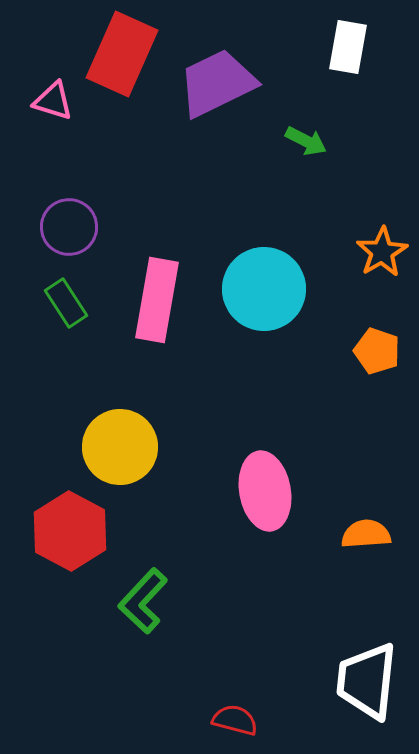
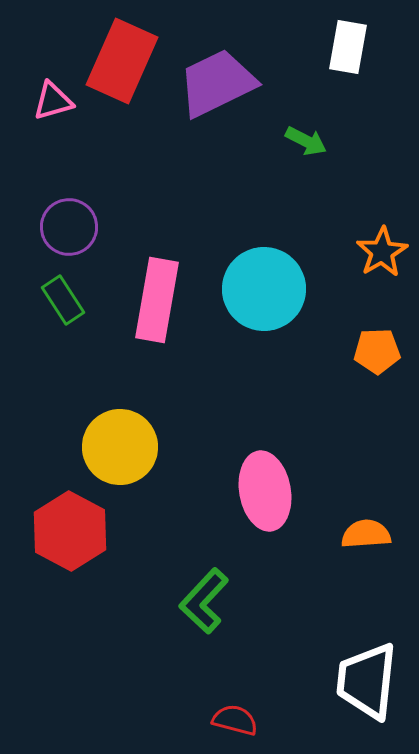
red rectangle: moved 7 px down
pink triangle: rotated 33 degrees counterclockwise
green rectangle: moved 3 px left, 3 px up
orange pentagon: rotated 21 degrees counterclockwise
green L-shape: moved 61 px right
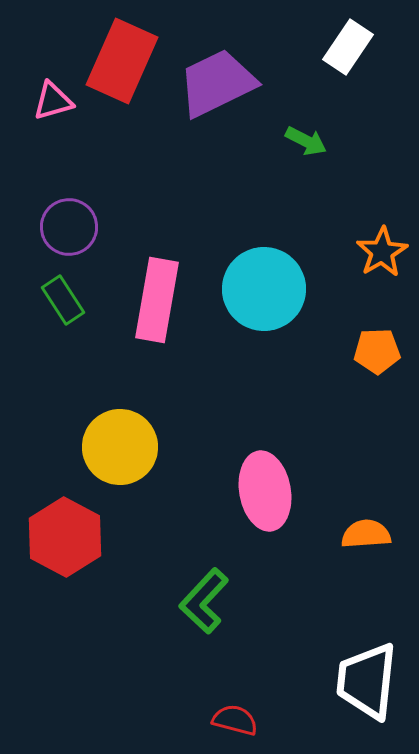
white rectangle: rotated 24 degrees clockwise
red hexagon: moved 5 px left, 6 px down
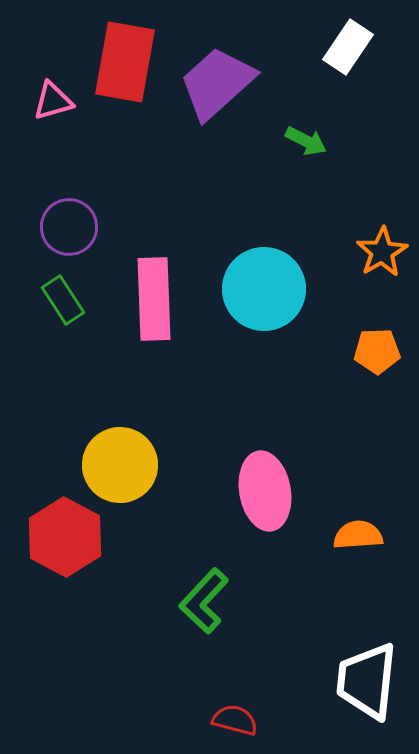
red rectangle: moved 3 px right, 1 px down; rotated 14 degrees counterclockwise
purple trapezoid: rotated 16 degrees counterclockwise
pink rectangle: moved 3 px left, 1 px up; rotated 12 degrees counterclockwise
yellow circle: moved 18 px down
orange semicircle: moved 8 px left, 1 px down
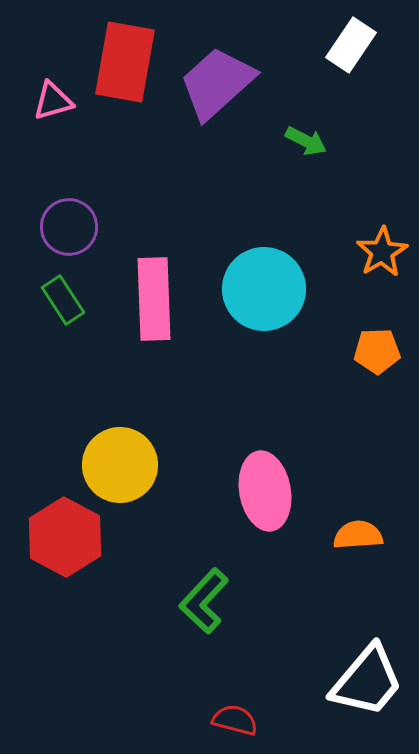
white rectangle: moved 3 px right, 2 px up
white trapezoid: rotated 146 degrees counterclockwise
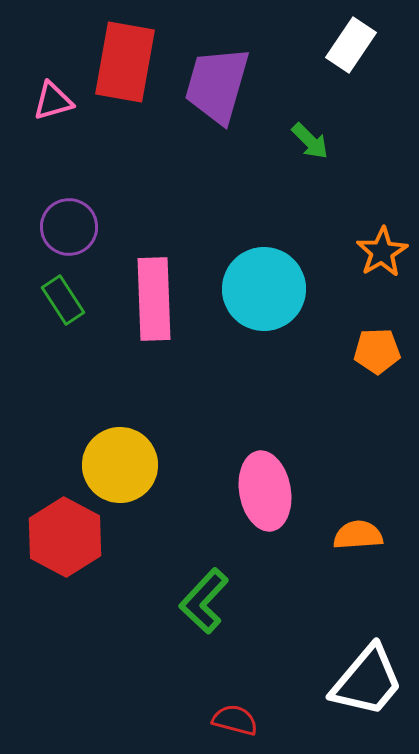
purple trapezoid: moved 2 px down; rotated 32 degrees counterclockwise
green arrow: moved 4 px right; rotated 18 degrees clockwise
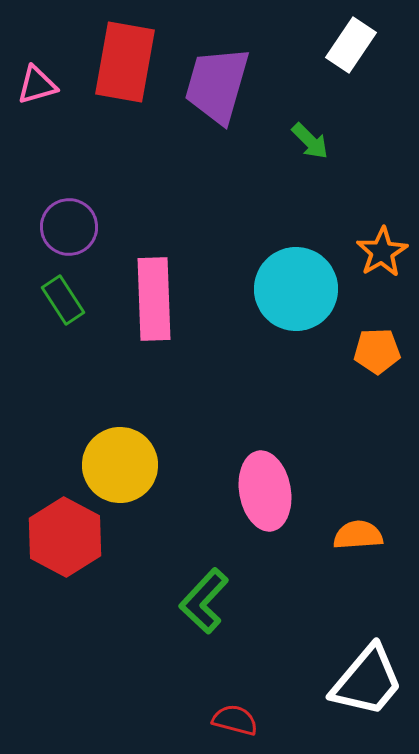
pink triangle: moved 16 px left, 16 px up
cyan circle: moved 32 px right
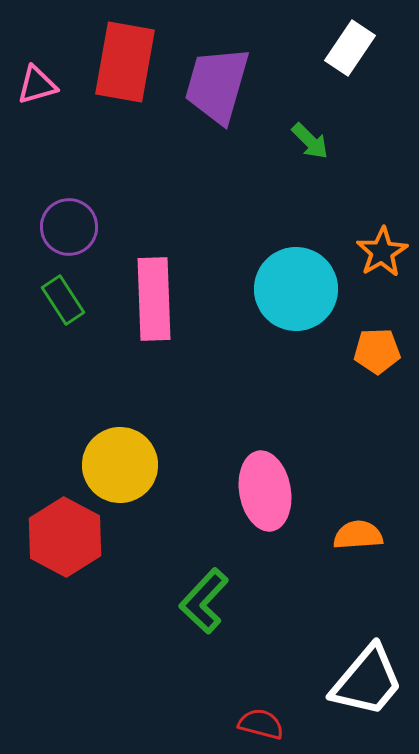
white rectangle: moved 1 px left, 3 px down
red semicircle: moved 26 px right, 4 px down
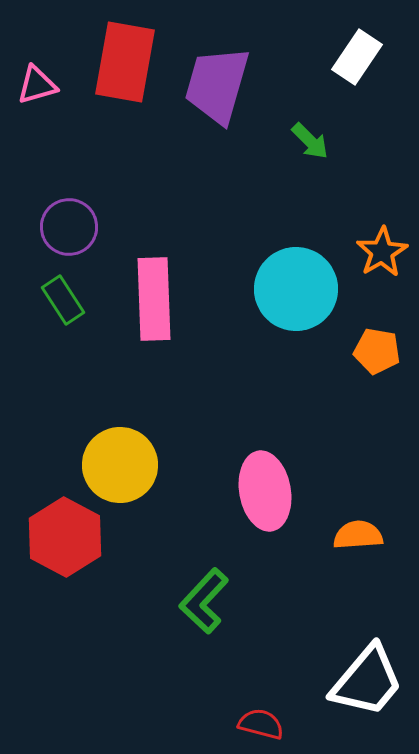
white rectangle: moved 7 px right, 9 px down
orange pentagon: rotated 12 degrees clockwise
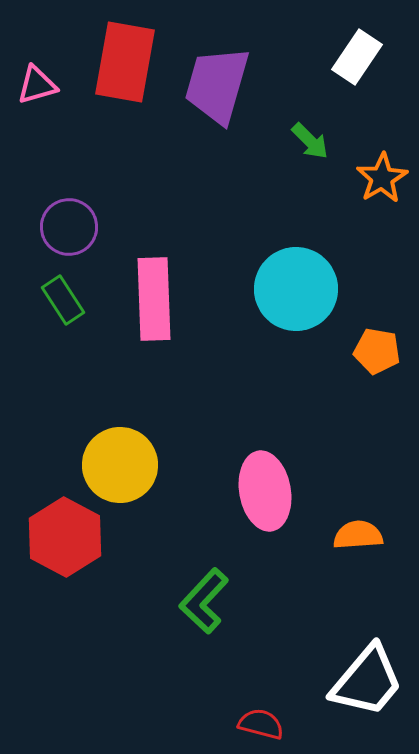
orange star: moved 74 px up
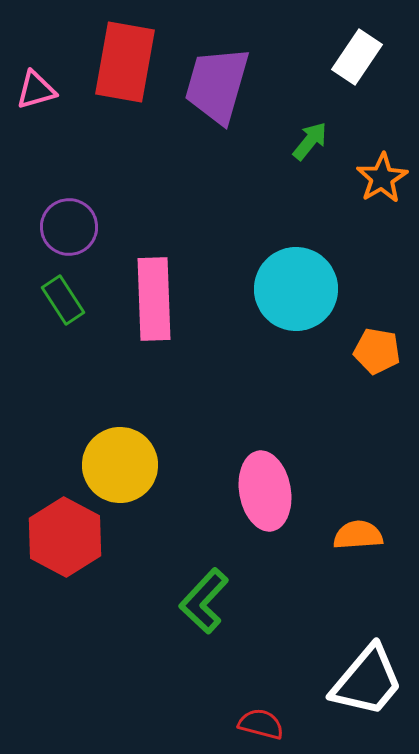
pink triangle: moved 1 px left, 5 px down
green arrow: rotated 96 degrees counterclockwise
